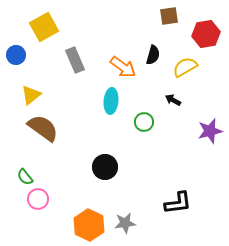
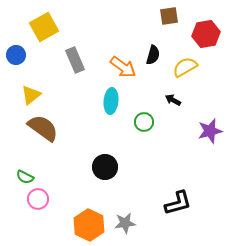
green semicircle: rotated 24 degrees counterclockwise
black L-shape: rotated 8 degrees counterclockwise
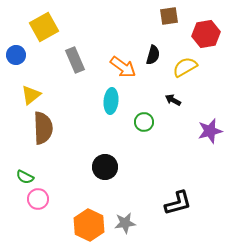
brown semicircle: rotated 52 degrees clockwise
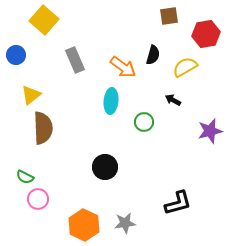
yellow square: moved 7 px up; rotated 20 degrees counterclockwise
orange hexagon: moved 5 px left
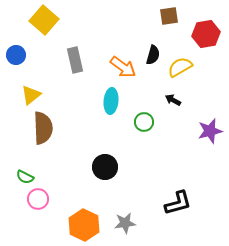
gray rectangle: rotated 10 degrees clockwise
yellow semicircle: moved 5 px left
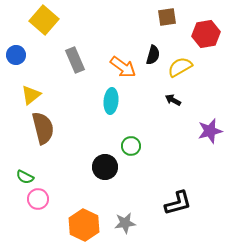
brown square: moved 2 px left, 1 px down
gray rectangle: rotated 10 degrees counterclockwise
green circle: moved 13 px left, 24 px down
brown semicircle: rotated 12 degrees counterclockwise
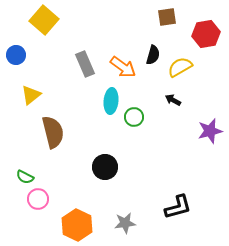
gray rectangle: moved 10 px right, 4 px down
brown semicircle: moved 10 px right, 4 px down
green circle: moved 3 px right, 29 px up
black L-shape: moved 4 px down
orange hexagon: moved 7 px left
